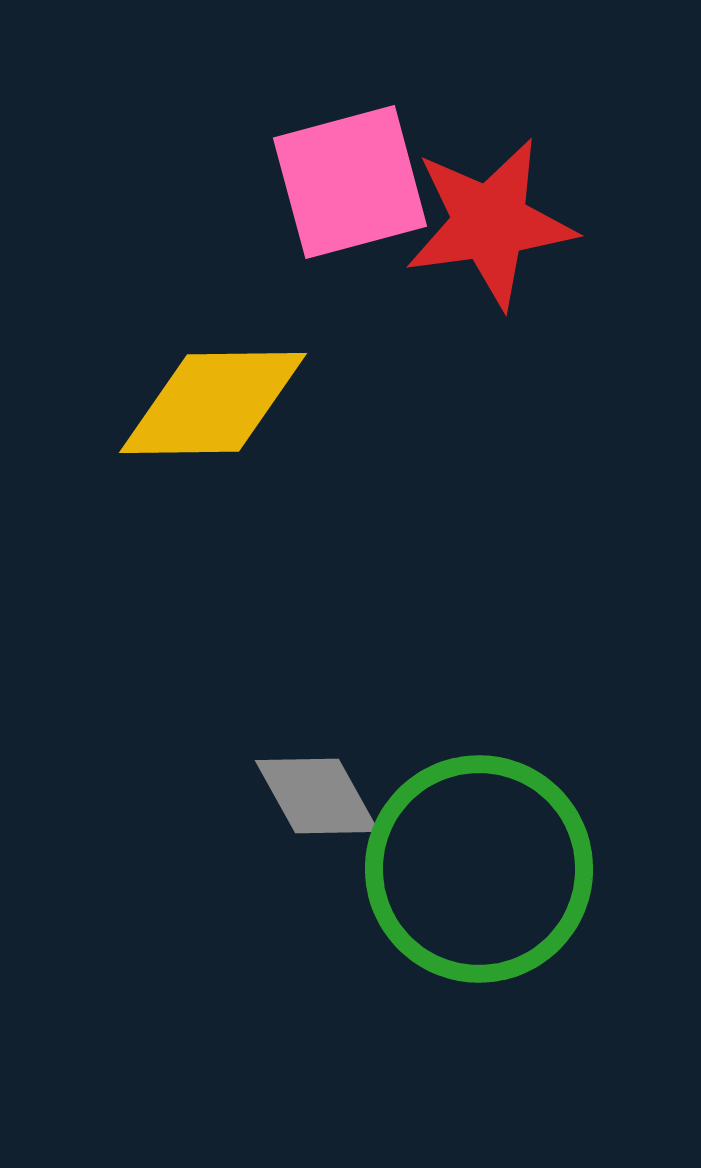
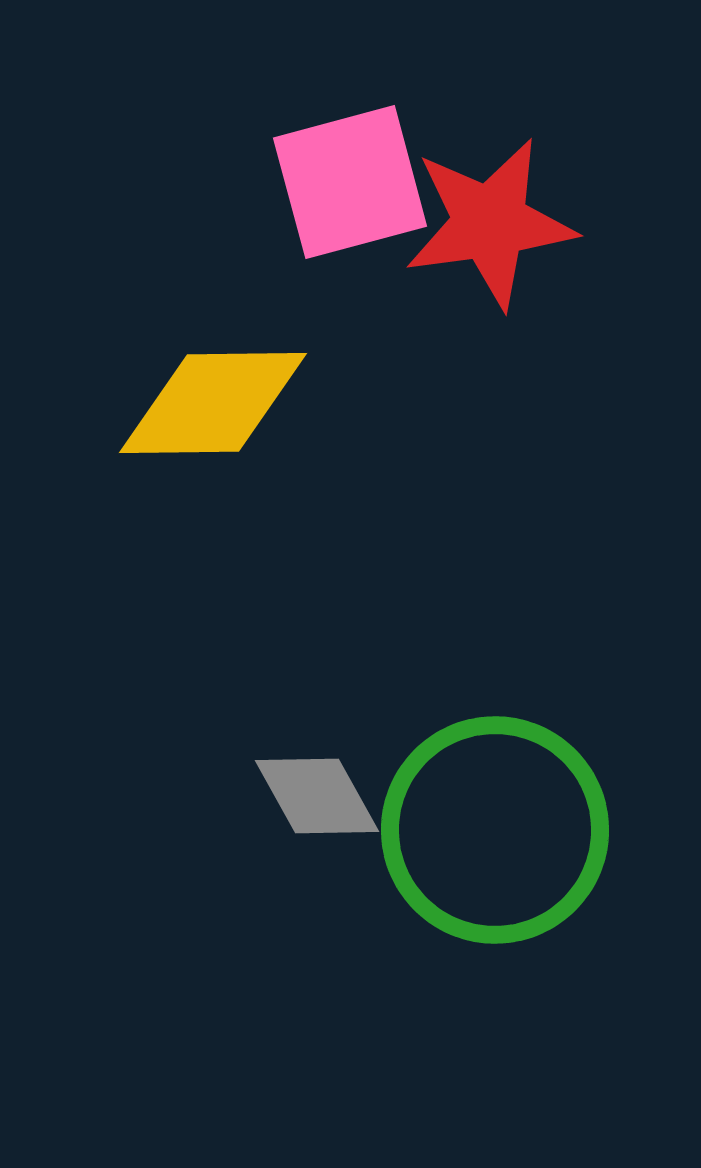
green circle: moved 16 px right, 39 px up
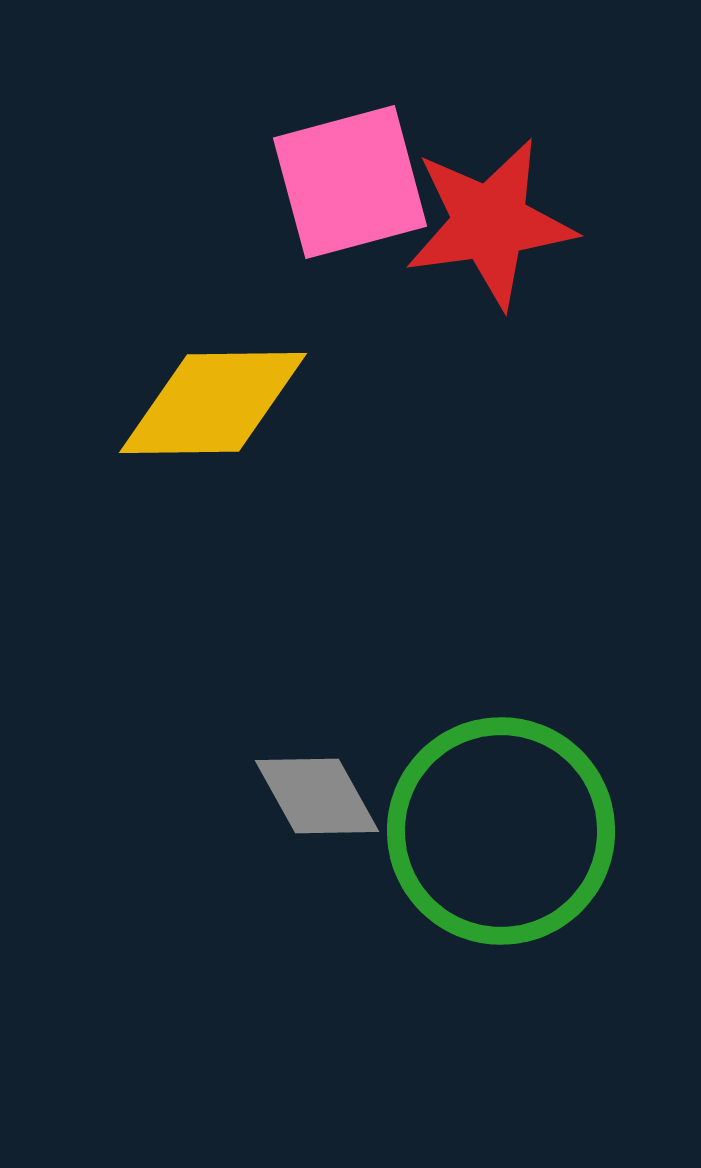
green circle: moved 6 px right, 1 px down
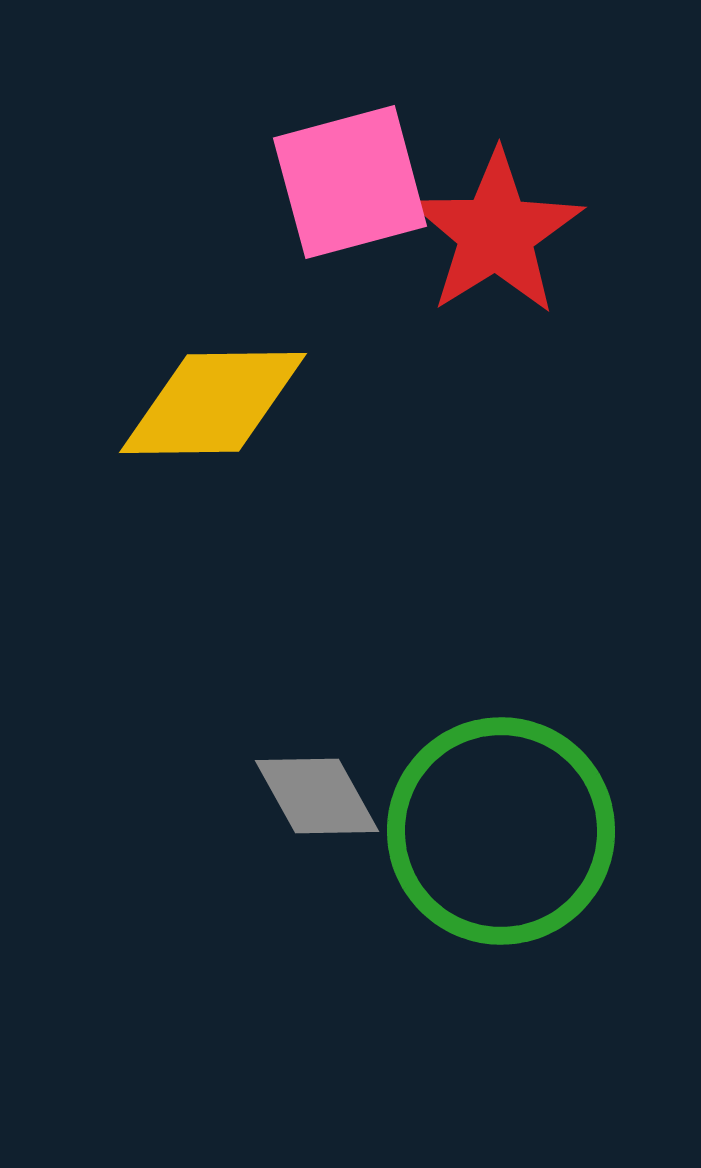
red star: moved 6 px right, 10 px down; rotated 24 degrees counterclockwise
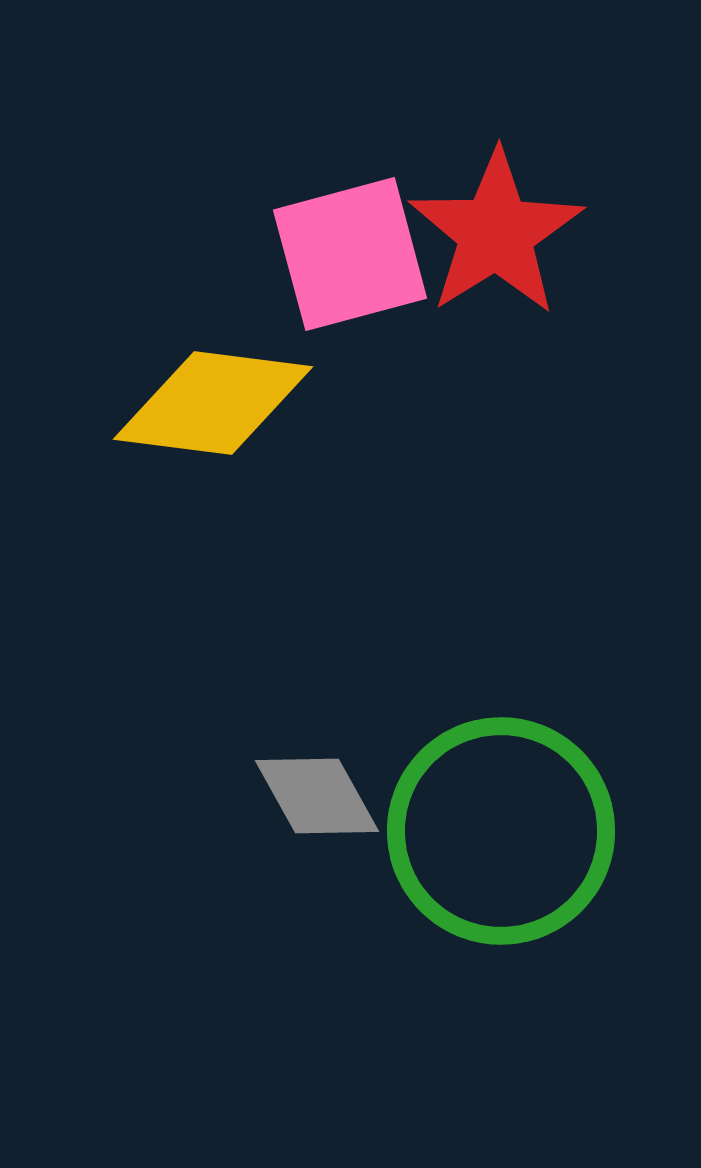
pink square: moved 72 px down
yellow diamond: rotated 8 degrees clockwise
